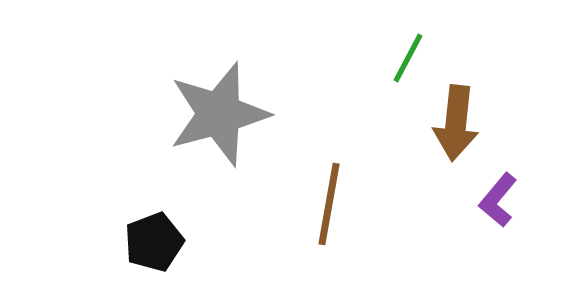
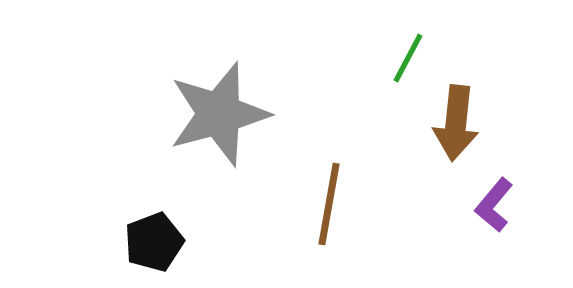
purple L-shape: moved 4 px left, 5 px down
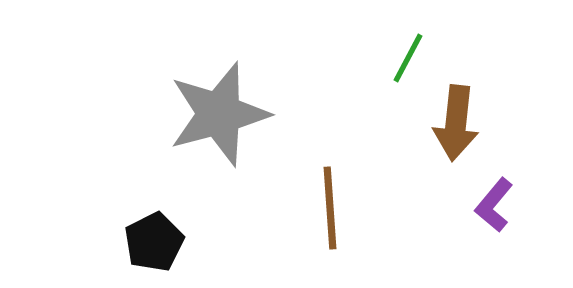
brown line: moved 1 px right, 4 px down; rotated 14 degrees counterclockwise
black pentagon: rotated 6 degrees counterclockwise
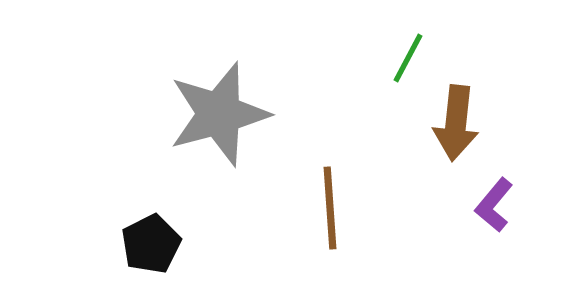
black pentagon: moved 3 px left, 2 px down
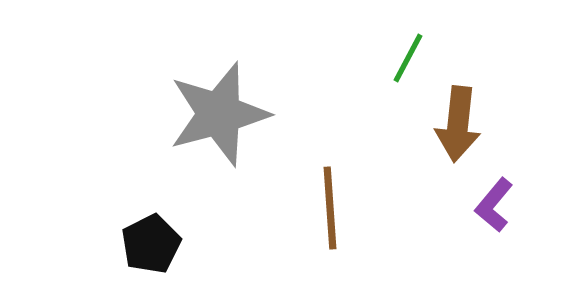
brown arrow: moved 2 px right, 1 px down
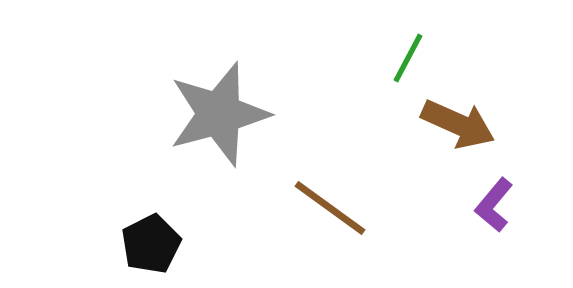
brown arrow: rotated 72 degrees counterclockwise
brown line: rotated 50 degrees counterclockwise
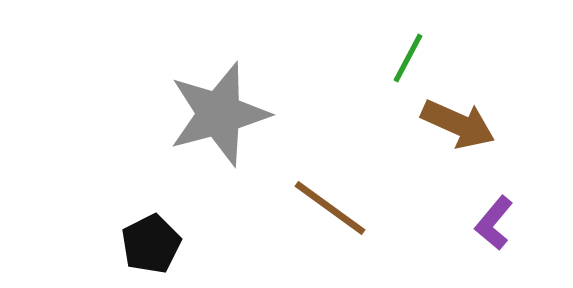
purple L-shape: moved 18 px down
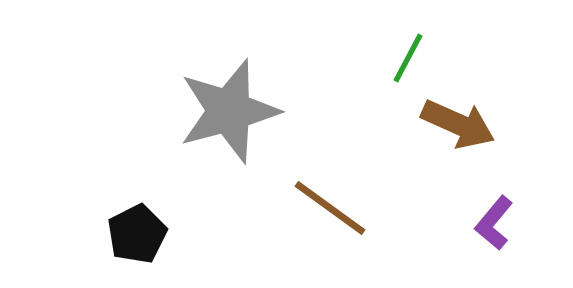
gray star: moved 10 px right, 3 px up
black pentagon: moved 14 px left, 10 px up
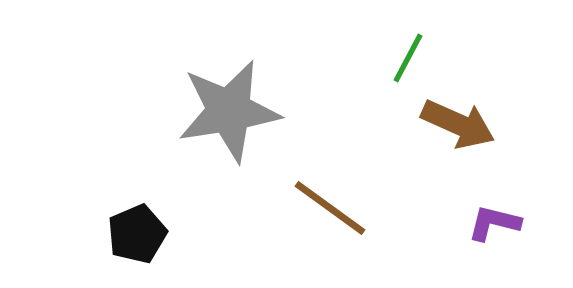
gray star: rotated 6 degrees clockwise
purple L-shape: rotated 64 degrees clockwise
black pentagon: rotated 4 degrees clockwise
